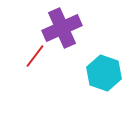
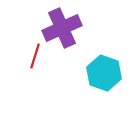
red line: rotated 20 degrees counterclockwise
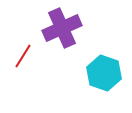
red line: moved 12 px left; rotated 15 degrees clockwise
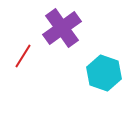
purple cross: rotated 12 degrees counterclockwise
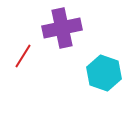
purple cross: rotated 24 degrees clockwise
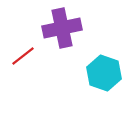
red line: rotated 20 degrees clockwise
